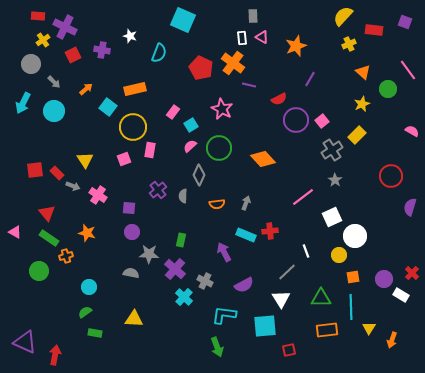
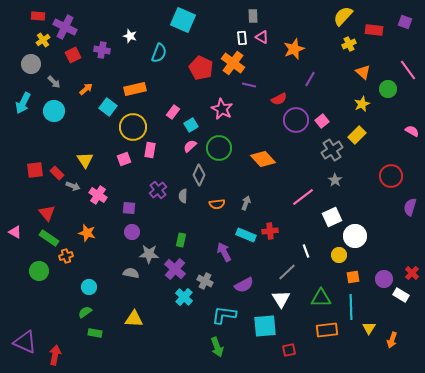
orange star at (296, 46): moved 2 px left, 3 px down
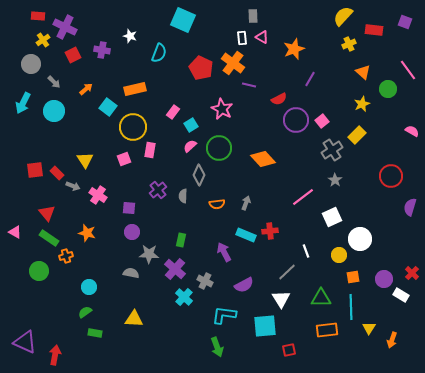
white circle at (355, 236): moved 5 px right, 3 px down
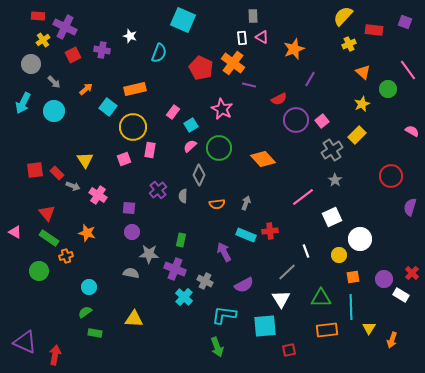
purple cross at (175, 269): rotated 20 degrees counterclockwise
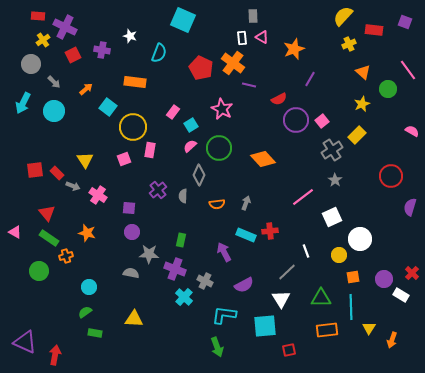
orange rectangle at (135, 89): moved 7 px up; rotated 20 degrees clockwise
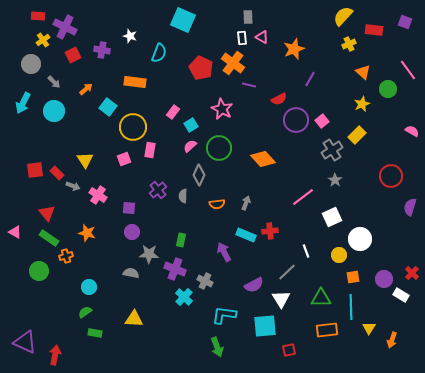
gray rectangle at (253, 16): moved 5 px left, 1 px down
purple semicircle at (244, 285): moved 10 px right
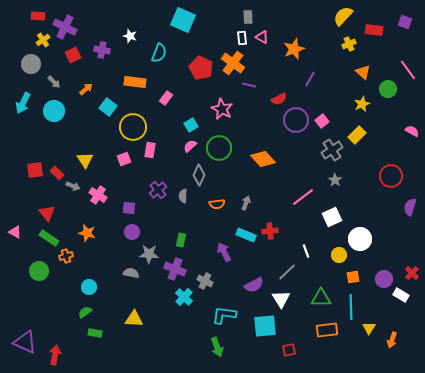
pink rectangle at (173, 112): moved 7 px left, 14 px up
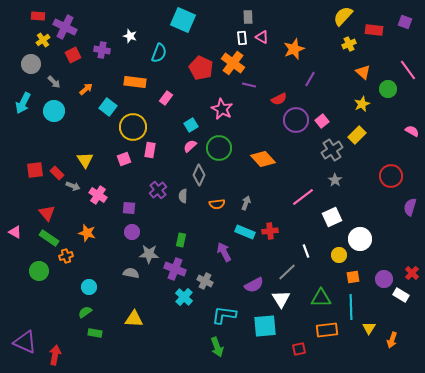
cyan rectangle at (246, 235): moved 1 px left, 3 px up
red square at (289, 350): moved 10 px right, 1 px up
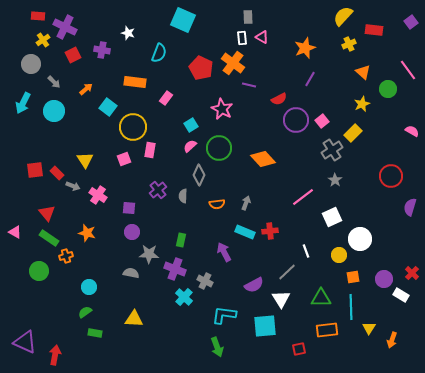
purple square at (405, 22): moved 6 px right; rotated 32 degrees clockwise
white star at (130, 36): moved 2 px left, 3 px up
orange star at (294, 49): moved 11 px right, 1 px up
yellow rectangle at (357, 135): moved 4 px left, 2 px up
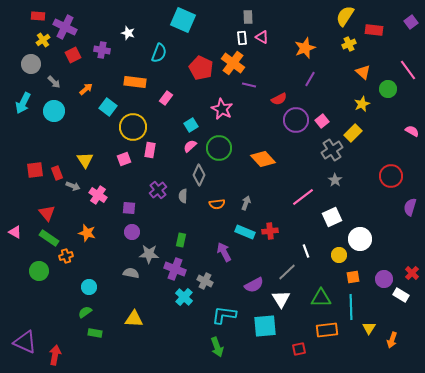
yellow semicircle at (343, 16): moved 2 px right; rotated 10 degrees counterclockwise
red rectangle at (57, 173): rotated 24 degrees clockwise
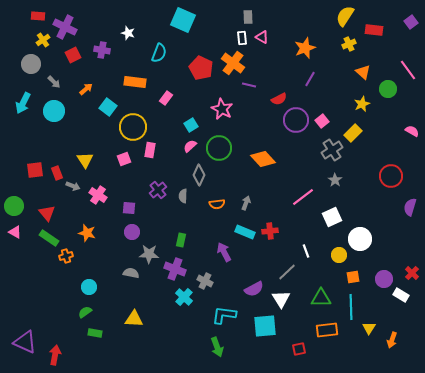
green circle at (39, 271): moved 25 px left, 65 px up
purple semicircle at (254, 285): moved 4 px down
